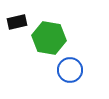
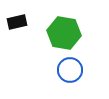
green hexagon: moved 15 px right, 5 px up
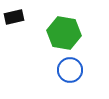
black rectangle: moved 3 px left, 5 px up
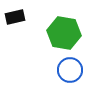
black rectangle: moved 1 px right
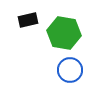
black rectangle: moved 13 px right, 3 px down
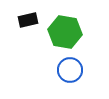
green hexagon: moved 1 px right, 1 px up
